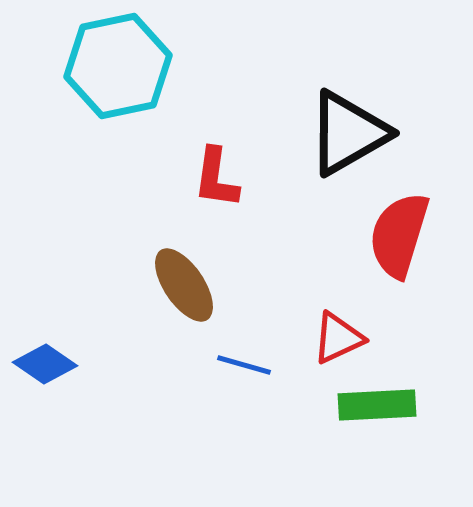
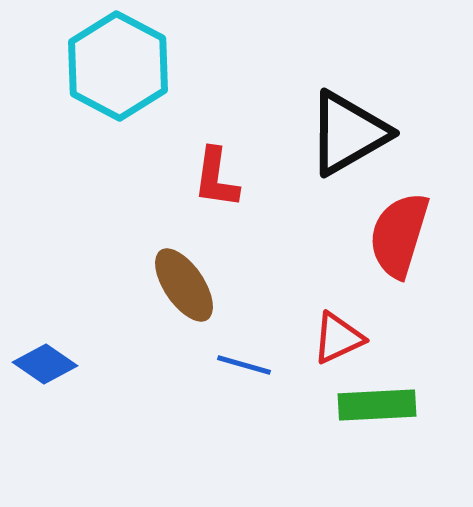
cyan hexagon: rotated 20 degrees counterclockwise
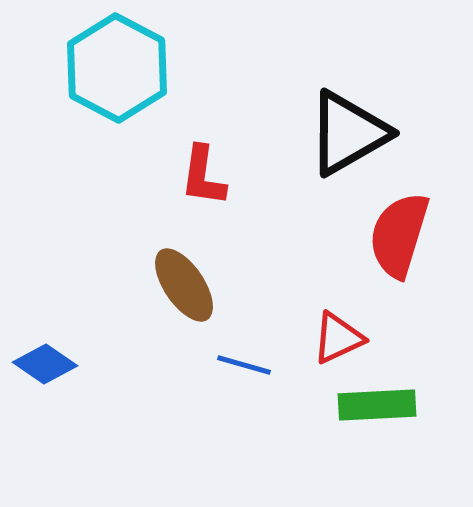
cyan hexagon: moved 1 px left, 2 px down
red L-shape: moved 13 px left, 2 px up
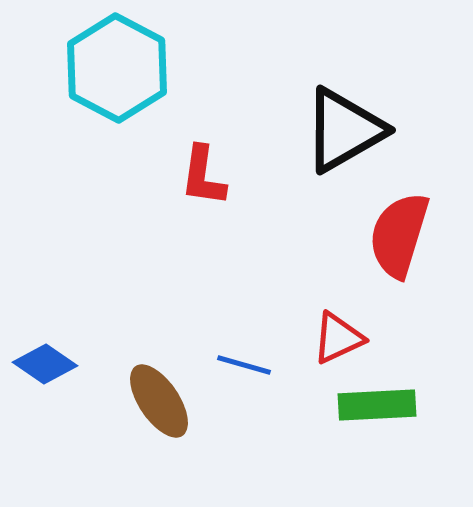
black triangle: moved 4 px left, 3 px up
brown ellipse: moved 25 px left, 116 px down
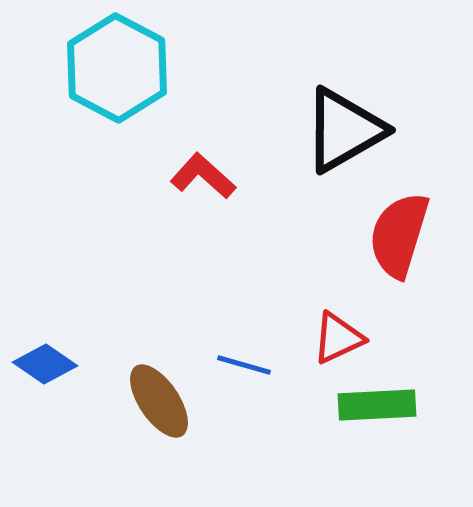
red L-shape: rotated 124 degrees clockwise
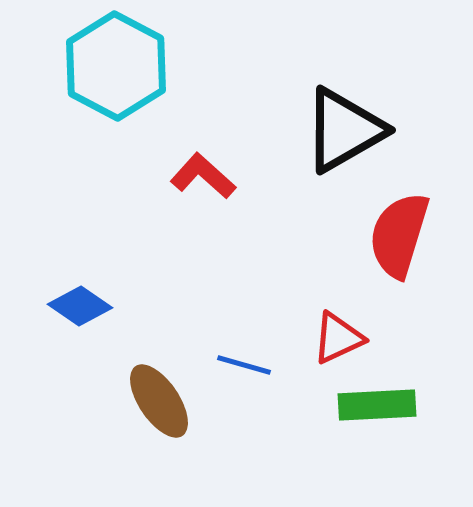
cyan hexagon: moved 1 px left, 2 px up
blue diamond: moved 35 px right, 58 px up
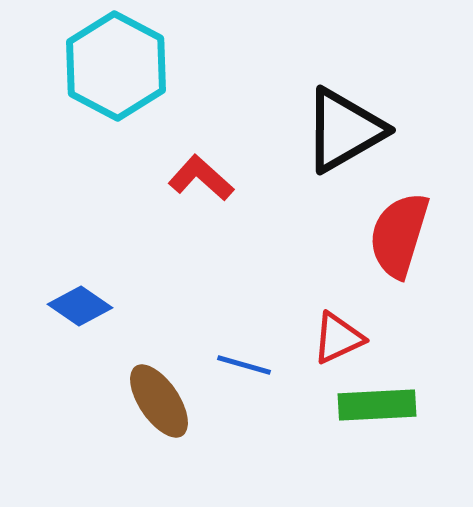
red L-shape: moved 2 px left, 2 px down
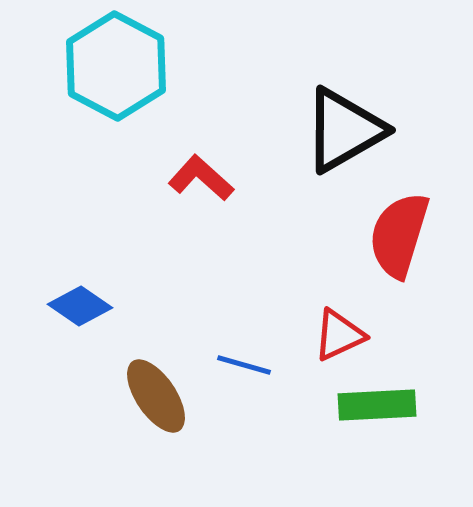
red triangle: moved 1 px right, 3 px up
brown ellipse: moved 3 px left, 5 px up
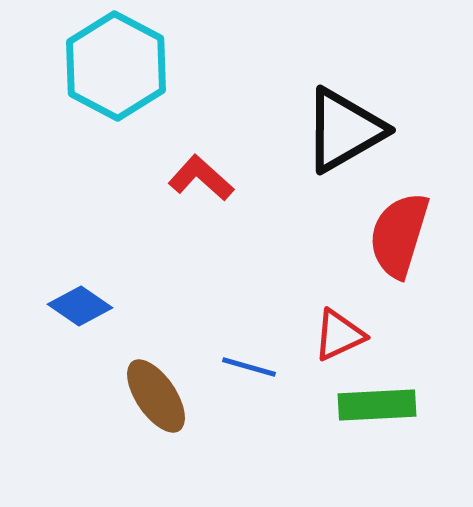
blue line: moved 5 px right, 2 px down
